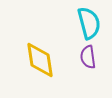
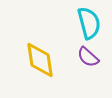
purple semicircle: rotated 40 degrees counterclockwise
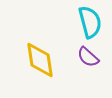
cyan semicircle: moved 1 px right, 1 px up
